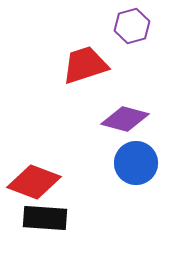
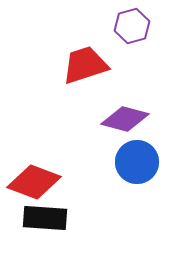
blue circle: moved 1 px right, 1 px up
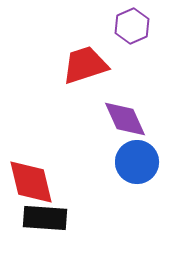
purple hexagon: rotated 8 degrees counterclockwise
purple diamond: rotated 51 degrees clockwise
red diamond: moved 3 px left; rotated 56 degrees clockwise
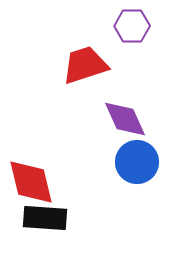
purple hexagon: rotated 24 degrees clockwise
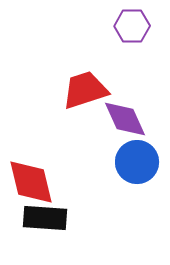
red trapezoid: moved 25 px down
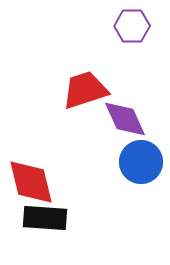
blue circle: moved 4 px right
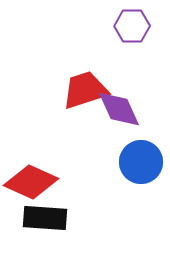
purple diamond: moved 6 px left, 10 px up
red diamond: rotated 52 degrees counterclockwise
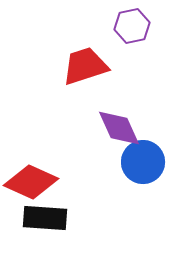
purple hexagon: rotated 12 degrees counterclockwise
red trapezoid: moved 24 px up
purple diamond: moved 19 px down
blue circle: moved 2 px right
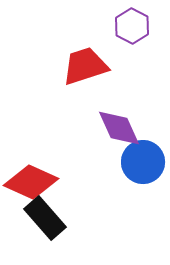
purple hexagon: rotated 20 degrees counterclockwise
black rectangle: rotated 45 degrees clockwise
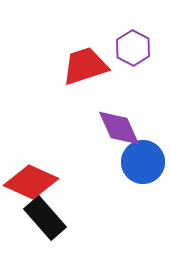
purple hexagon: moved 1 px right, 22 px down
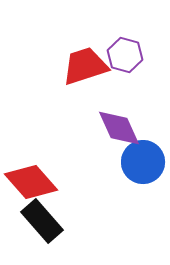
purple hexagon: moved 8 px left, 7 px down; rotated 12 degrees counterclockwise
red diamond: rotated 24 degrees clockwise
black rectangle: moved 3 px left, 3 px down
